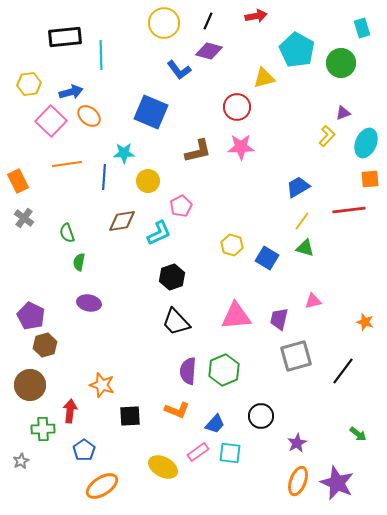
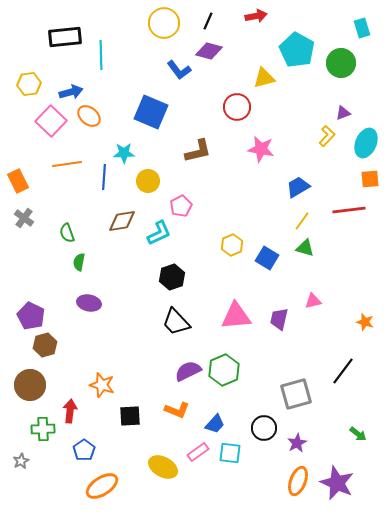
pink star at (241, 147): moved 20 px right, 2 px down; rotated 12 degrees clockwise
yellow hexagon at (232, 245): rotated 20 degrees clockwise
gray square at (296, 356): moved 38 px down
purple semicircle at (188, 371): rotated 60 degrees clockwise
black circle at (261, 416): moved 3 px right, 12 px down
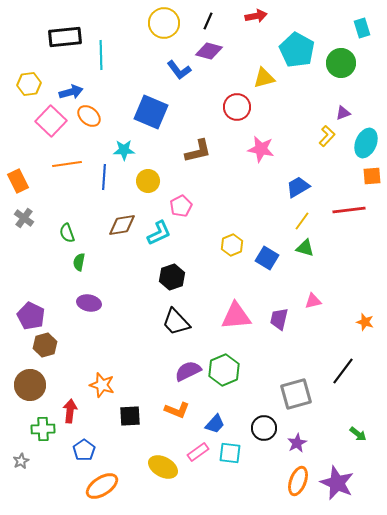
cyan star at (124, 153): moved 3 px up
orange square at (370, 179): moved 2 px right, 3 px up
brown diamond at (122, 221): moved 4 px down
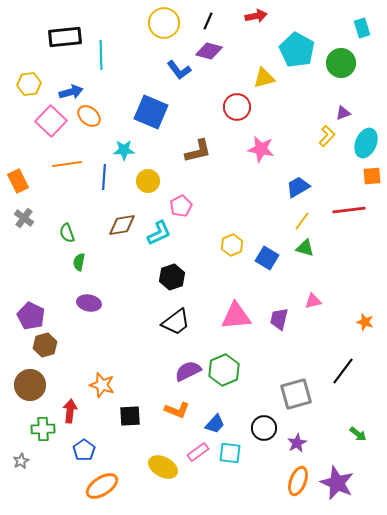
black trapezoid at (176, 322): rotated 84 degrees counterclockwise
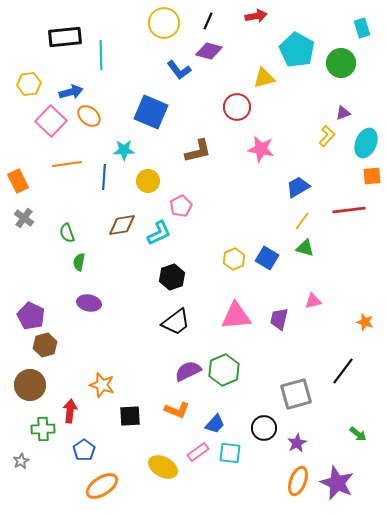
yellow hexagon at (232, 245): moved 2 px right, 14 px down
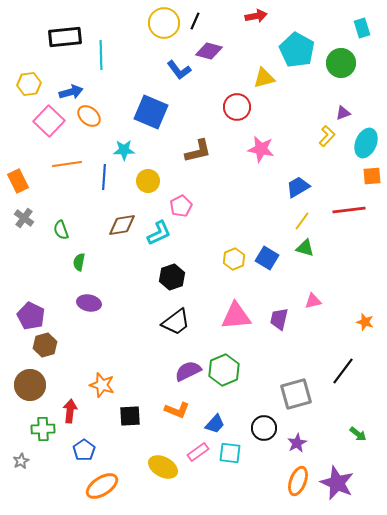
black line at (208, 21): moved 13 px left
pink square at (51, 121): moved 2 px left
green semicircle at (67, 233): moved 6 px left, 3 px up
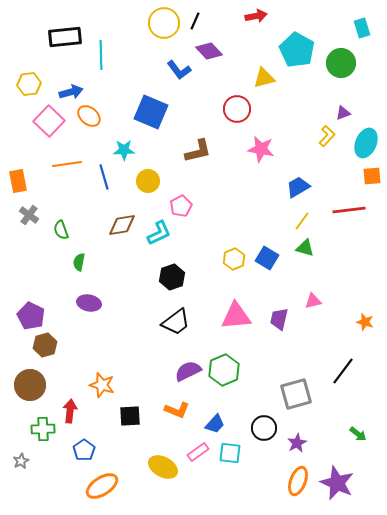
purple diamond at (209, 51): rotated 32 degrees clockwise
red circle at (237, 107): moved 2 px down
blue line at (104, 177): rotated 20 degrees counterclockwise
orange rectangle at (18, 181): rotated 15 degrees clockwise
gray cross at (24, 218): moved 5 px right, 3 px up
